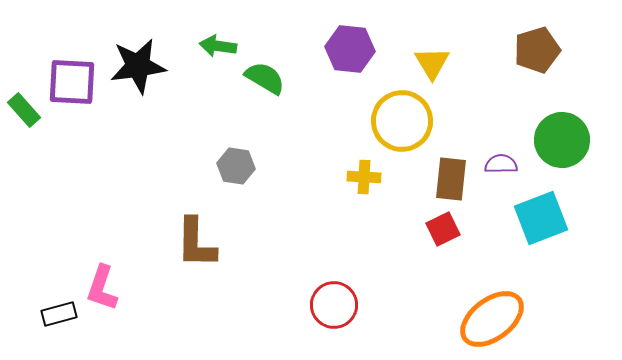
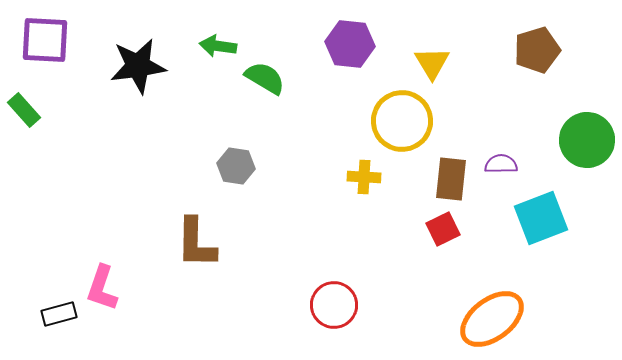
purple hexagon: moved 5 px up
purple square: moved 27 px left, 42 px up
green circle: moved 25 px right
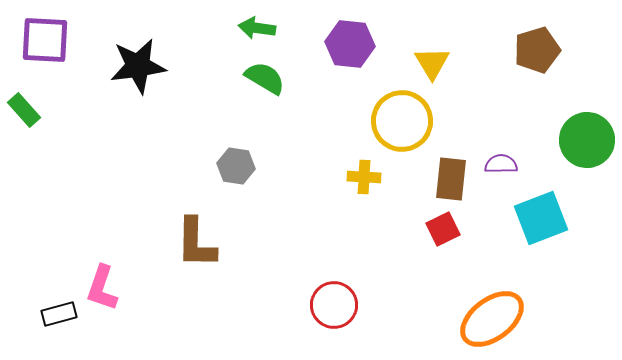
green arrow: moved 39 px right, 18 px up
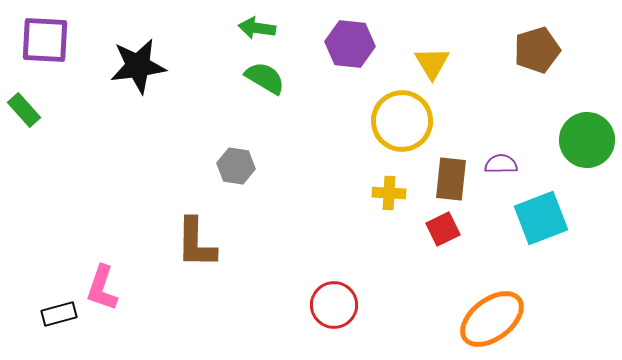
yellow cross: moved 25 px right, 16 px down
